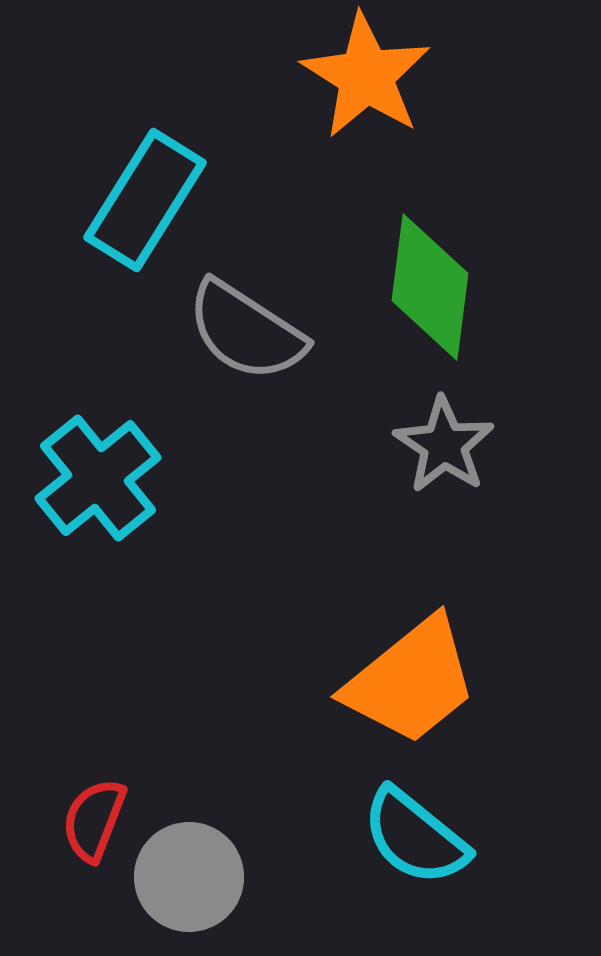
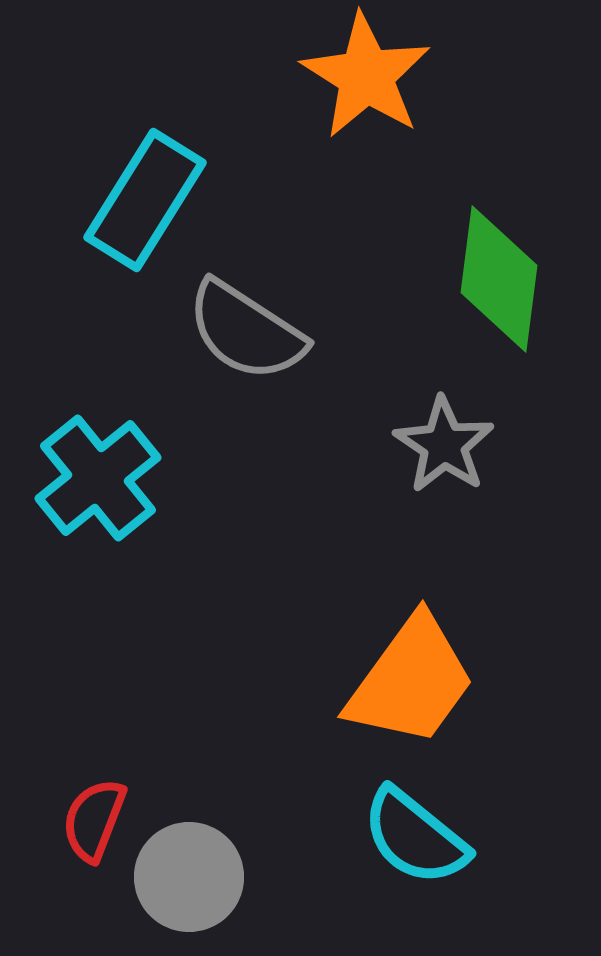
green diamond: moved 69 px right, 8 px up
orange trapezoid: rotated 15 degrees counterclockwise
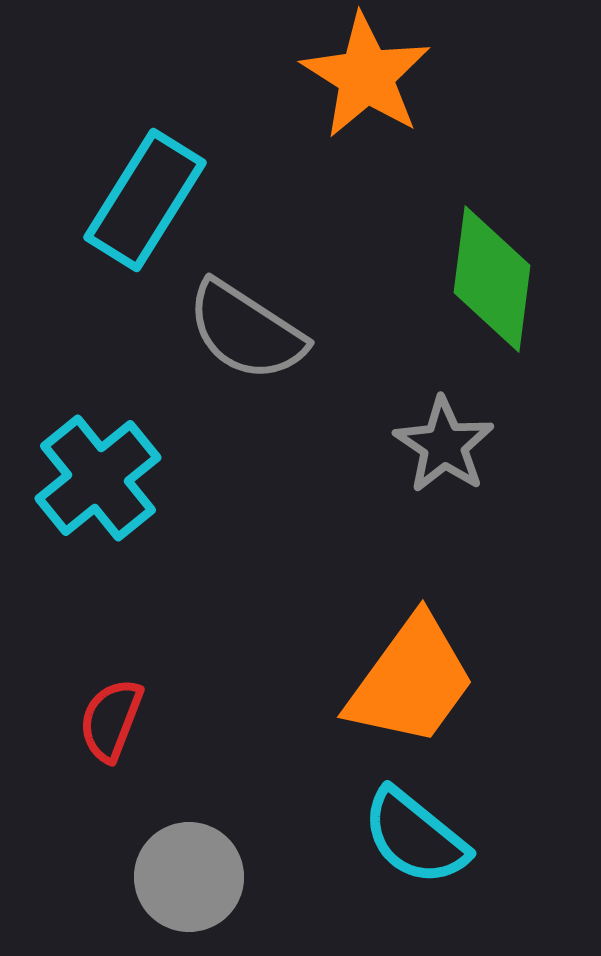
green diamond: moved 7 px left
red semicircle: moved 17 px right, 100 px up
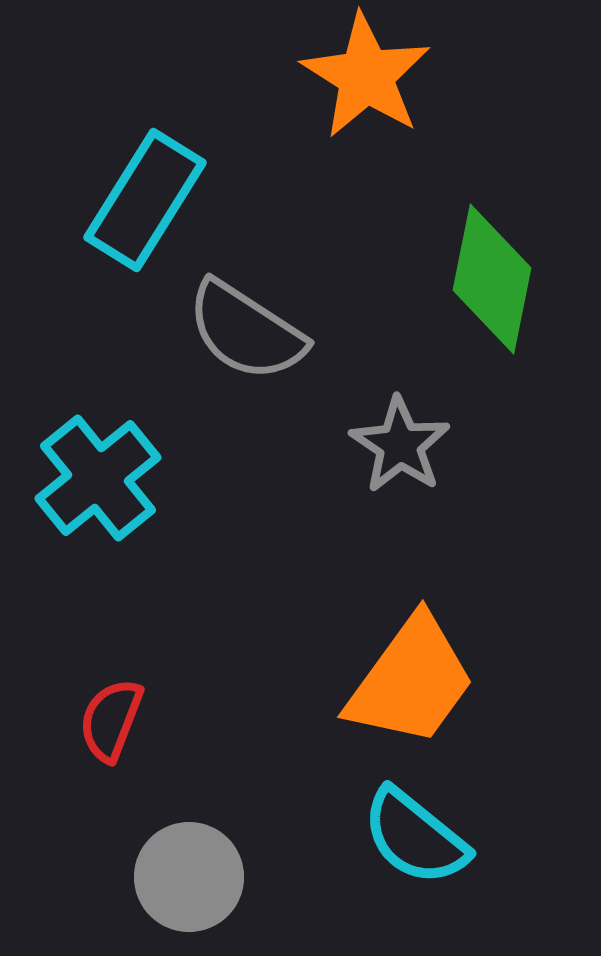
green diamond: rotated 4 degrees clockwise
gray star: moved 44 px left
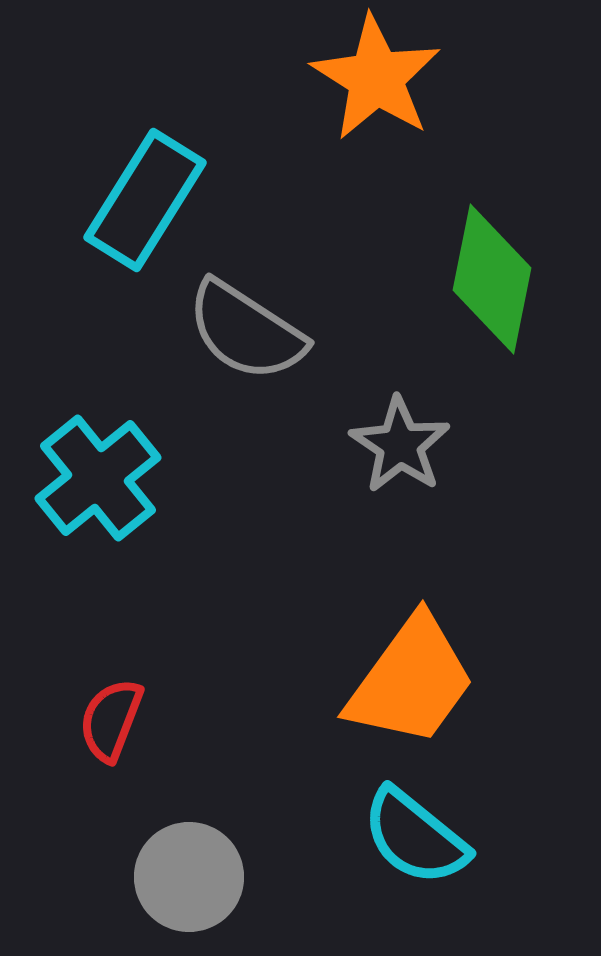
orange star: moved 10 px right, 2 px down
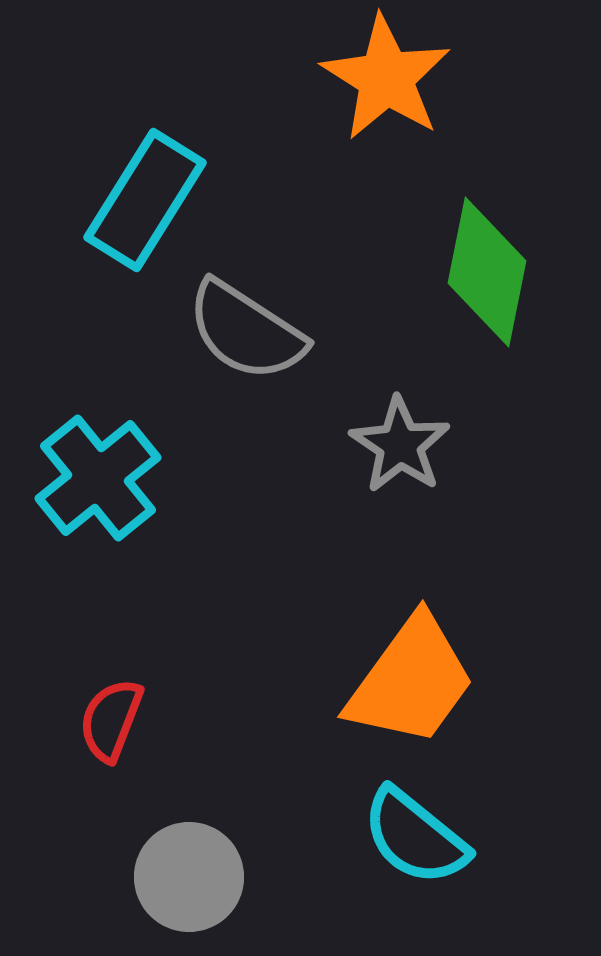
orange star: moved 10 px right
green diamond: moved 5 px left, 7 px up
